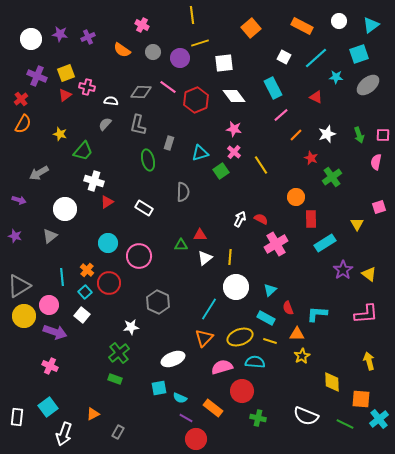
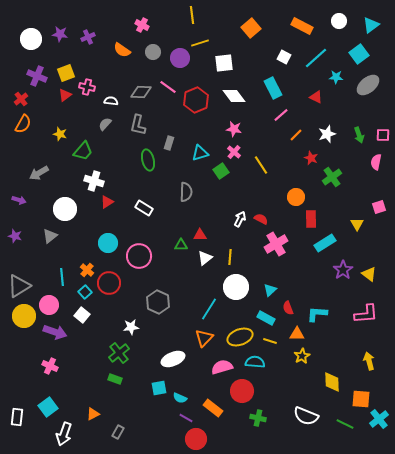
cyan square at (359, 54): rotated 18 degrees counterclockwise
gray semicircle at (183, 192): moved 3 px right
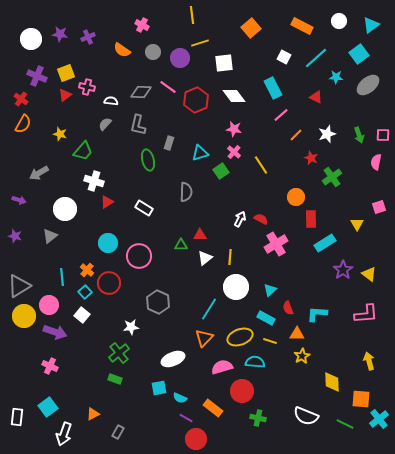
red cross at (21, 99): rotated 16 degrees counterclockwise
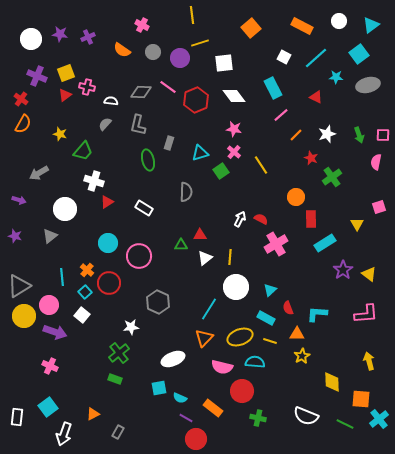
gray ellipse at (368, 85): rotated 25 degrees clockwise
pink semicircle at (222, 367): rotated 150 degrees counterclockwise
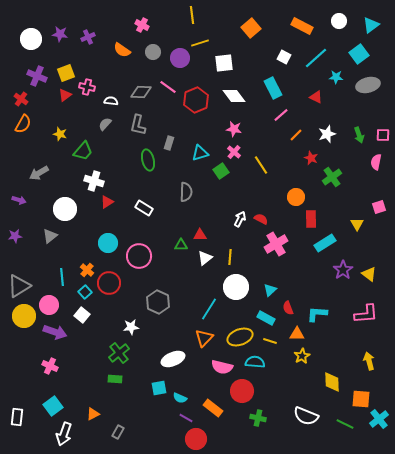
purple star at (15, 236): rotated 24 degrees counterclockwise
green rectangle at (115, 379): rotated 16 degrees counterclockwise
cyan square at (48, 407): moved 5 px right, 1 px up
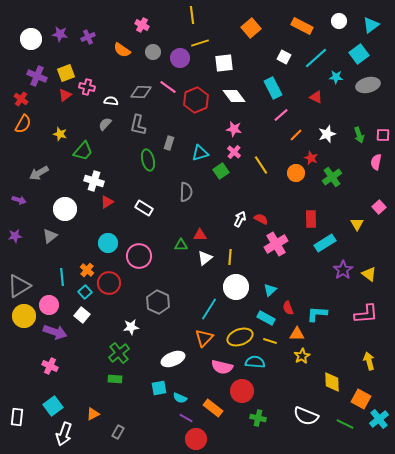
orange circle at (296, 197): moved 24 px up
pink square at (379, 207): rotated 24 degrees counterclockwise
orange square at (361, 399): rotated 24 degrees clockwise
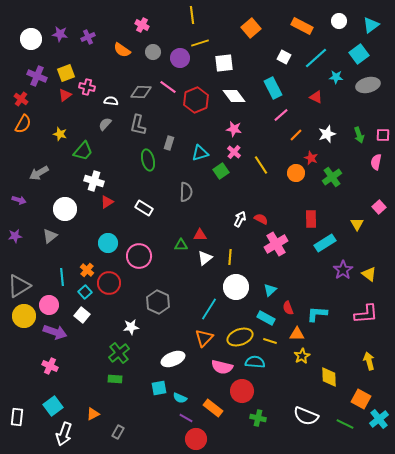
yellow diamond at (332, 382): moved 3 px left, 5 px up
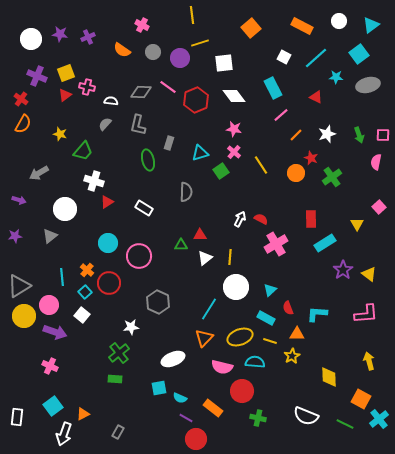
yellow star at (302, 356): moved 10 px left
orange triangle at (93, 414): moved 10 px left
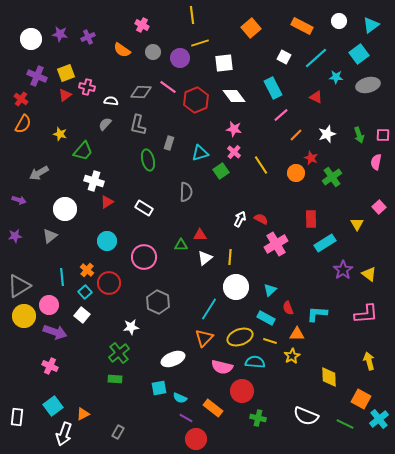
cyan circle at (108, 243): moved 1 px left, 2 px up
pink circle at (139, 256): moved 5 px right, 1 px down
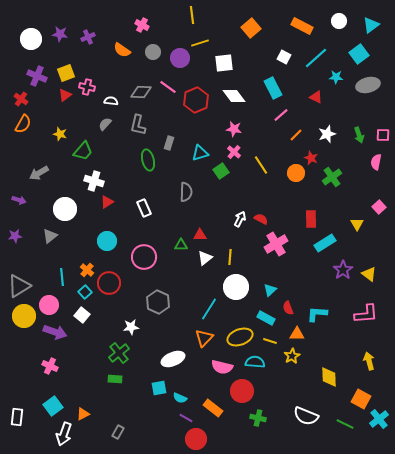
white rectangle at (144, 208): rotated 36 degrees clockwise
